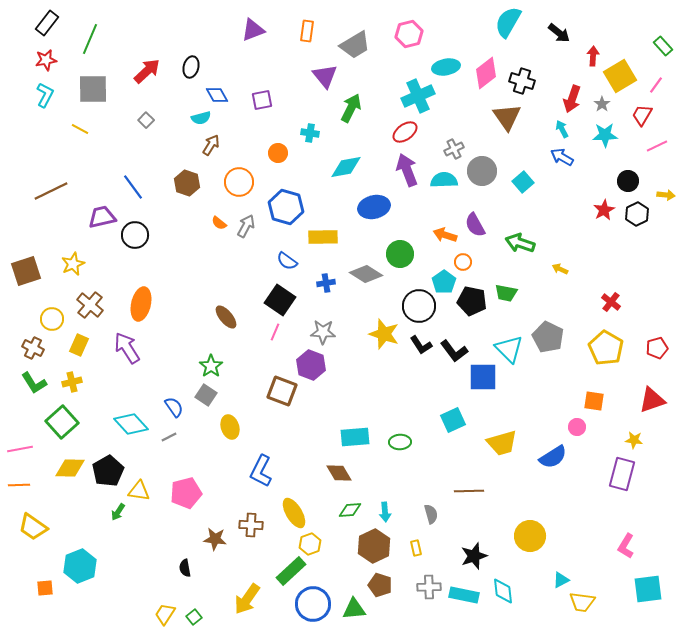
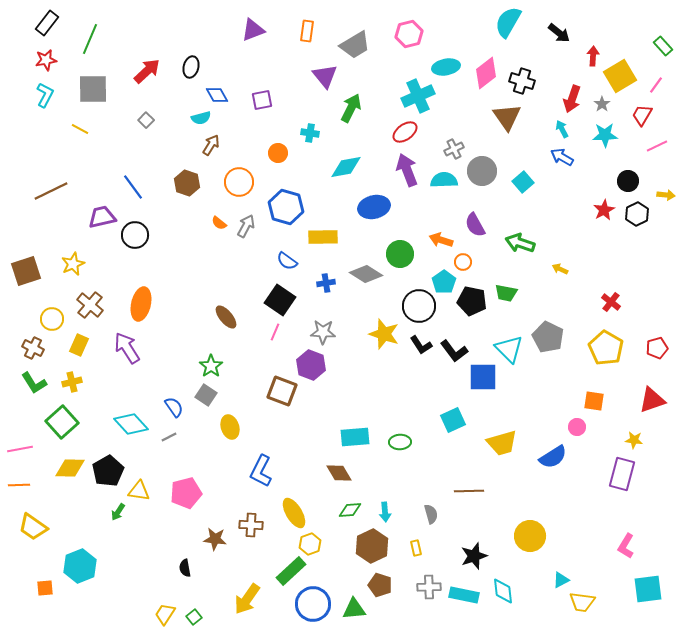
orange arrow at (445, 235): moved 4 px left, 5 px down
brown hexagon at (374, 546): moved 2 px left
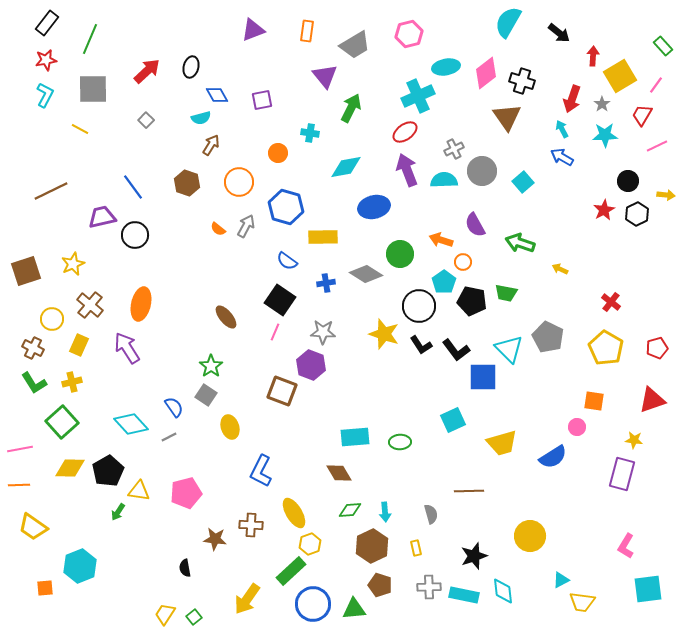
orange semicircle at (219, 223): moved 1 px left, 6 px down
black L-shape at (454, 351): moved 2 px right, 1 px up
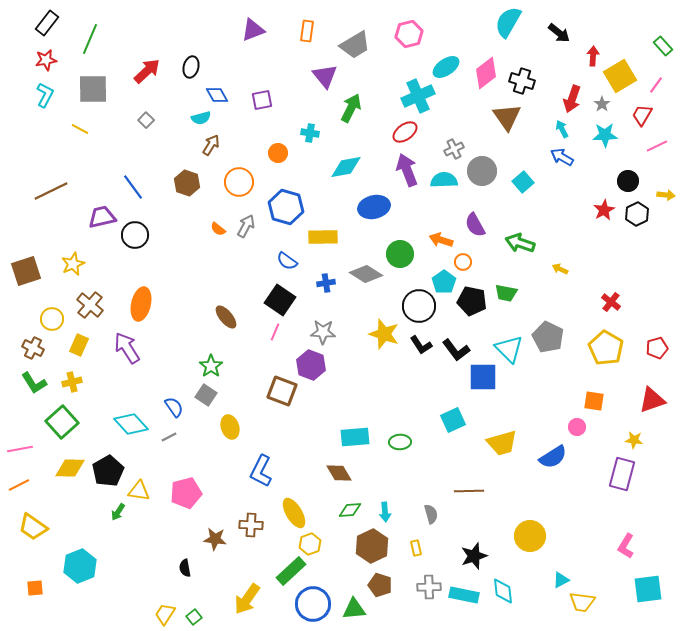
cyan ellipse at (446, 67): rotated 24 degrees counterclockwise
orange line at (19, 485): rotated 25 degrees counterclockwise
orange square at (45, 588): moved 10 px left
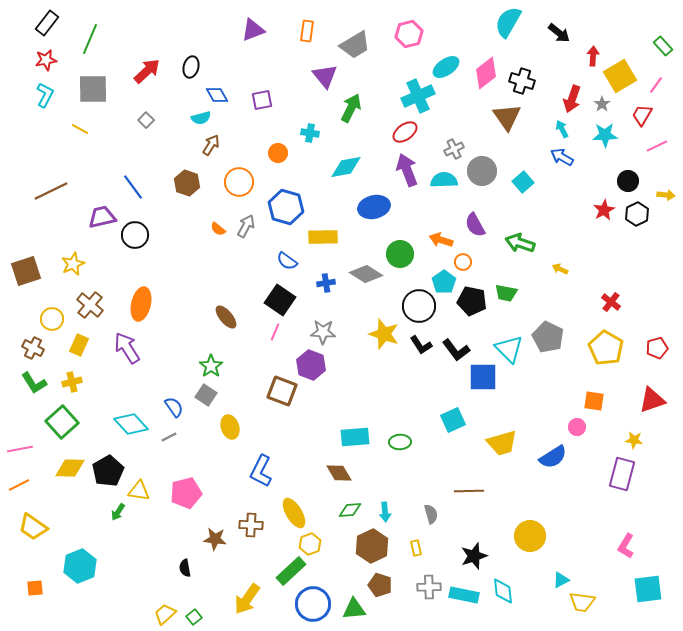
yellow trapezoid at (165, 614): rotated 15 degrees clockwise
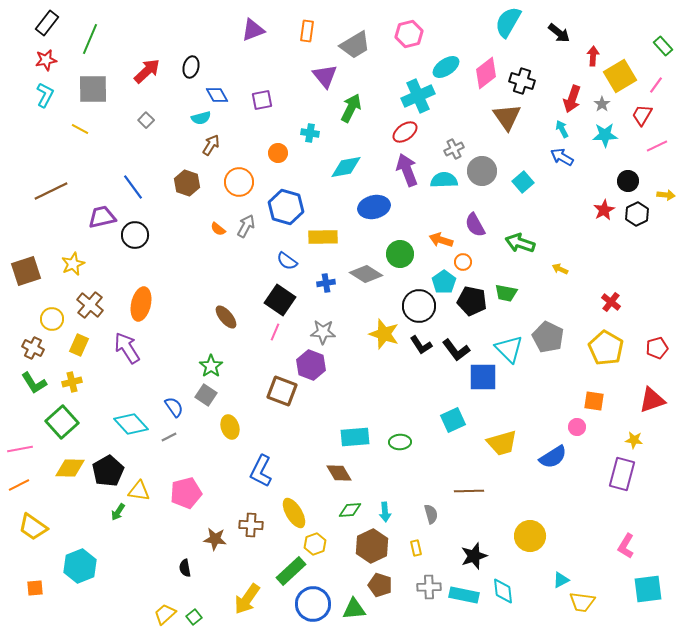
yellow hexagon at (310, 544): moved 5 px right
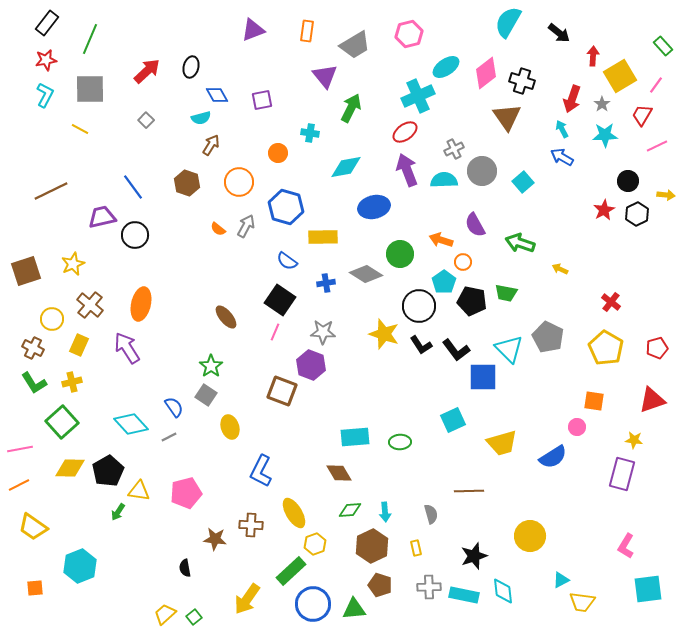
gray square at (93, 89): moved 3 px left
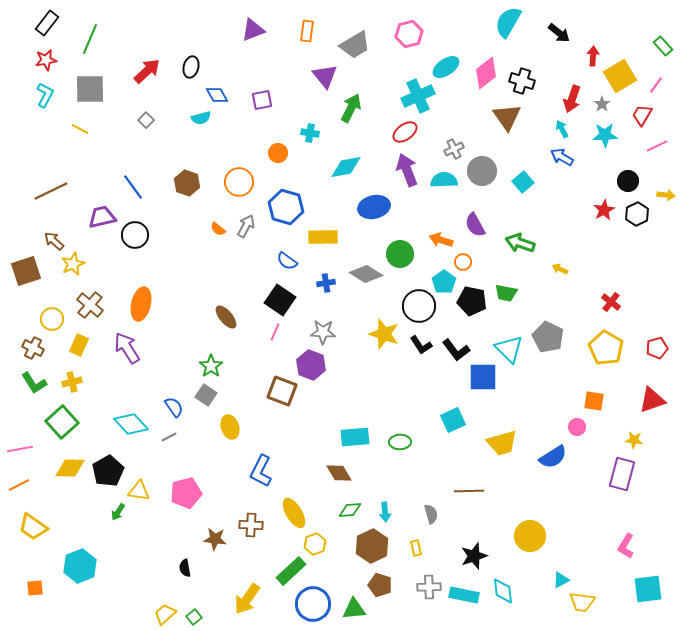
brown arrow at (211, 145): moved 157 px left, 96 px down; rotated 80 degrees counterclockwise
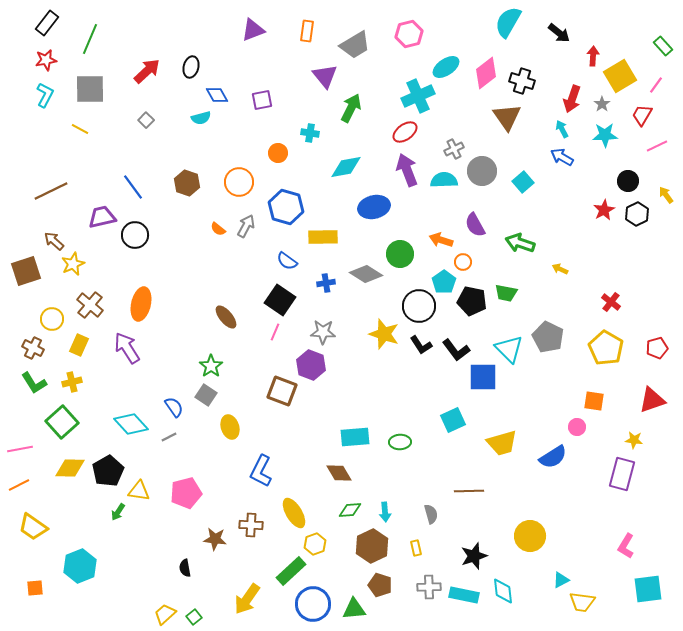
yellow arrow at (666, 195): rotated 132 degrees counterclockwise
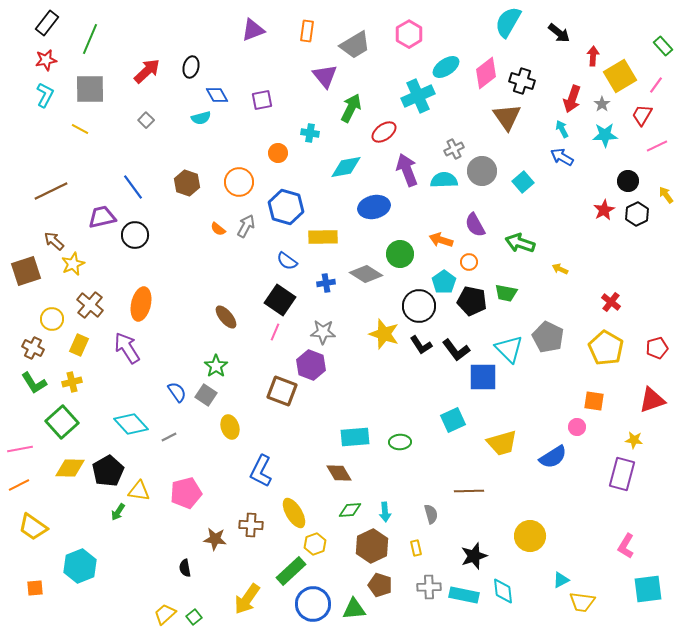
pink hexagon at (409, 34): rotated 16 degrees counterclockwise
red ellipse at (405, 132): moved 21 px left
orange circle at (463, 262): moved 6 px right
green star at (211, 366): moved 5 px right
blue semicircle at (174, 407): moved 3 px right, 15 px up
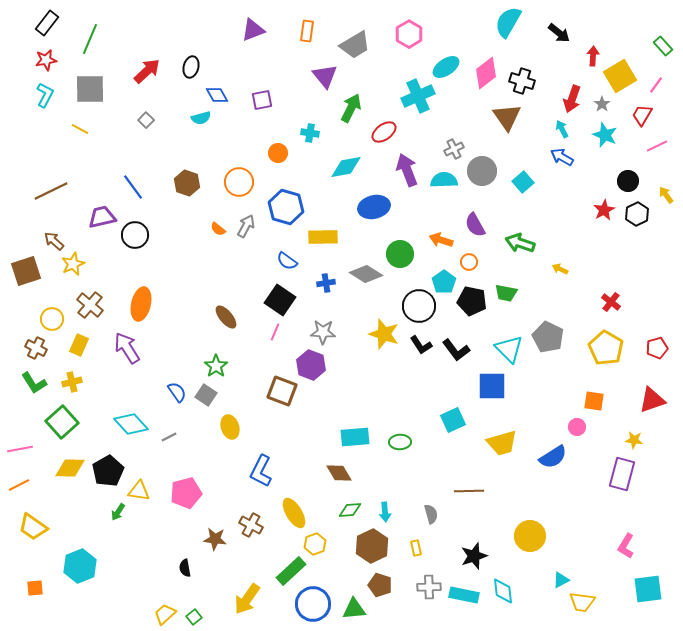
cyan star at (605, 135): rotated 25 degrees clockwise
brown cross at (33, 348): moved 3 px right
blue square at (483, 377): moved 9 px right, 9 px down
brown cross at (251, 525): rotated 25 degrees clockwise
